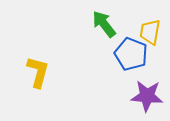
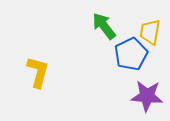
green arrow: moved 2 px down
blue pentagon: rotated 24 degrees clockwise
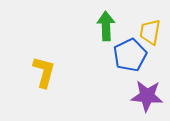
green arrow: moved 2 px right; rotated 36 degrees clockwise
blue pentagon: moved 1 px left, 1 px down
yellow L-shape: moved 6 px right
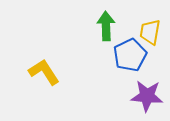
yellow L-shape: rotated 48 degrees counterclockwise
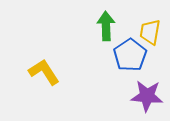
blue pentagon: rotated 8 degrees counterclockwise
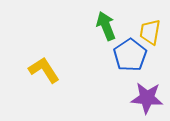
green arrow: rotated 20 degrees counterclockwise
yellow L-shape: moved 2 px up
purple star: moved 2 px down
